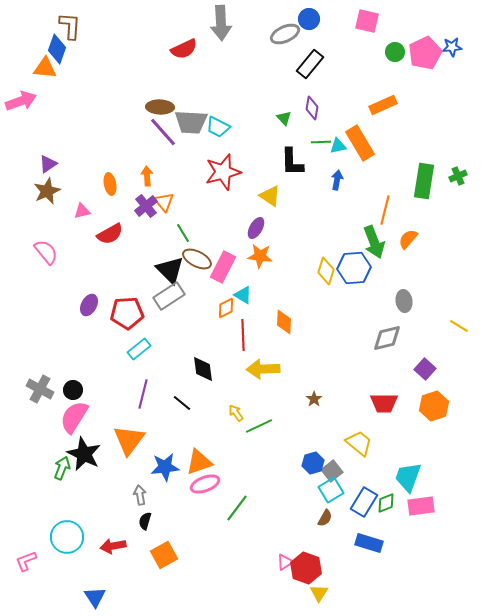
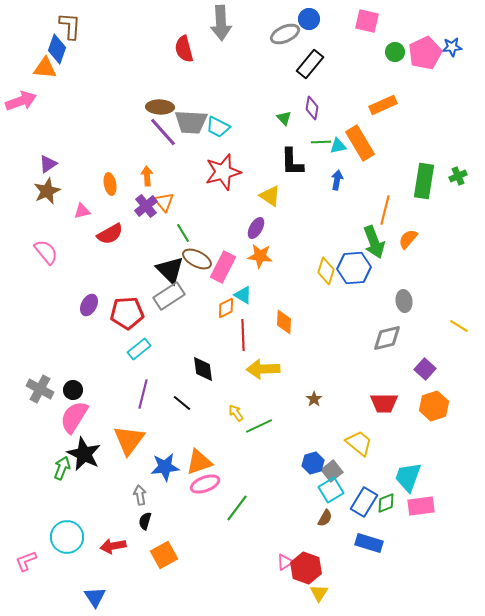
red semicircle at (184, 49): rotated 100 degrees clockwise
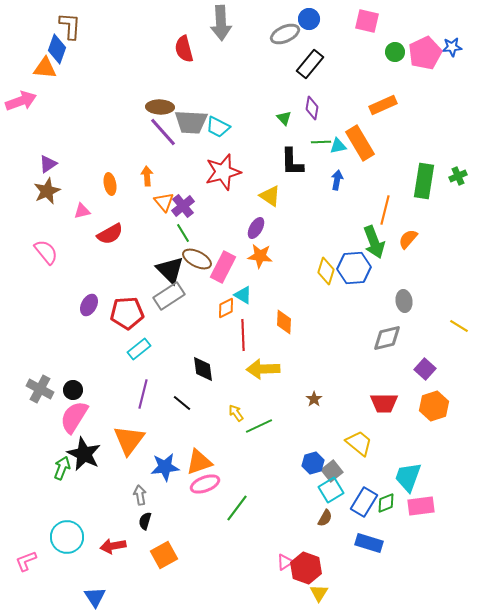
purple cross at (146, 206): moved 37 px right
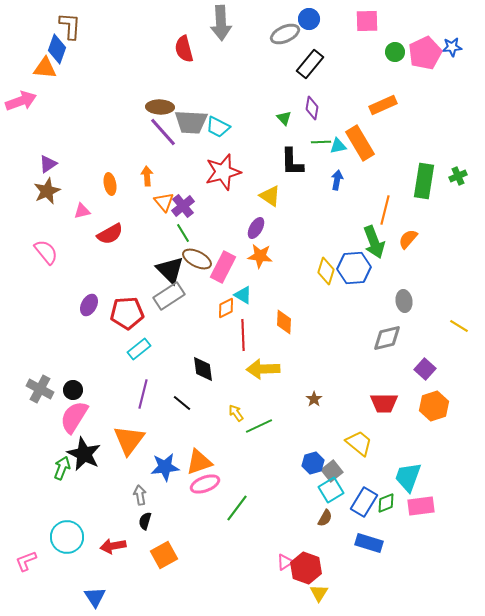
pink square at (367, 21): rotated 15 degrees counterclockwise
